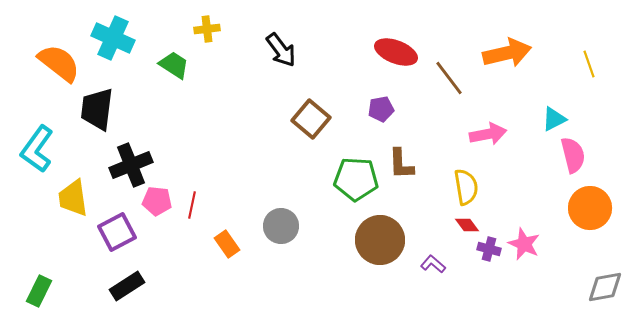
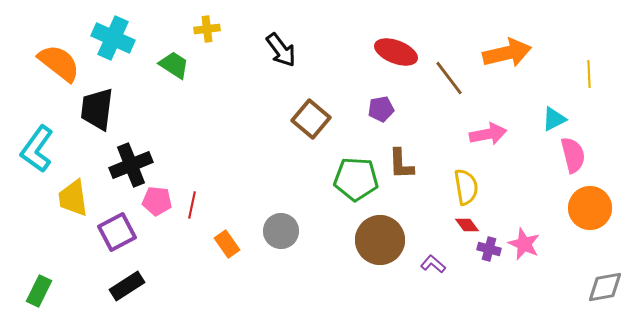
yellow line: moved 10 px down; rotated 16 degrees clockwise
gray circle: moved 5 px down
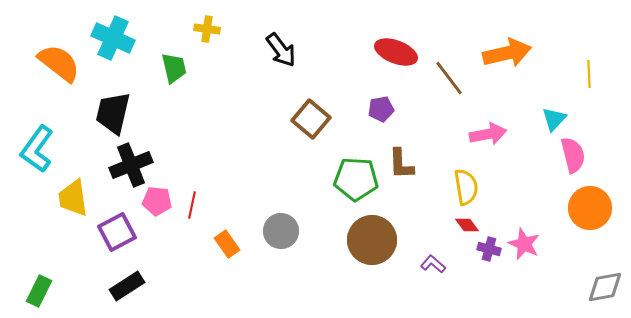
yellow cross: rotated 15 degrees clockwise
green trapezoid: moved 3 px down; rotated 44 degrees clockwise
black trapezoid: moved 16 px right, 4 px down; rotated 6 degrees clockwise
cyan triangle: rotated 20 degrees counterclockwise
brown circle: moved 8 px left
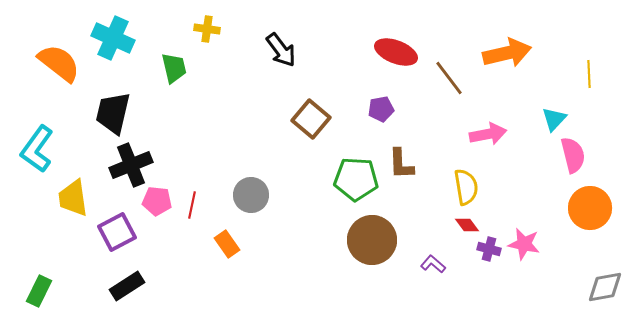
gray circle: moved 30 px left, 36 px up
pink star: rotated 12 degrees counterclockwise
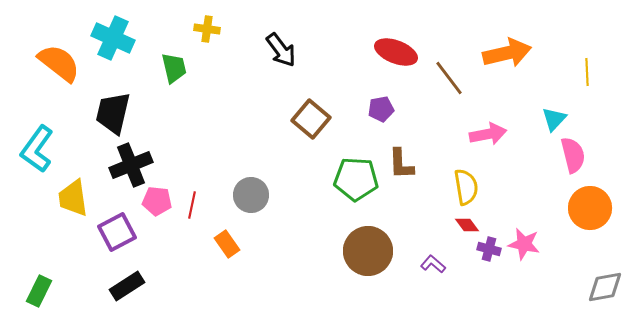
yellow line: moved 2 px left, 2 px up
brown circle: moved 4 px left, 11 px down
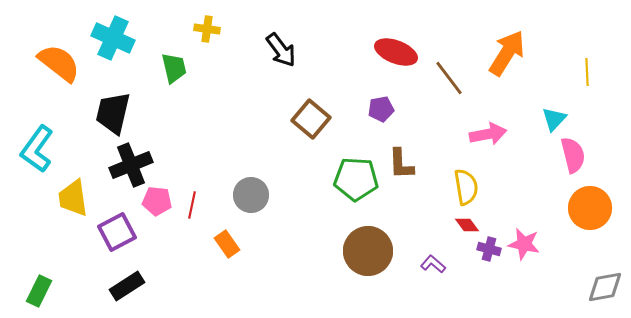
orange arrow: rotated 45 degrees counterclockwise
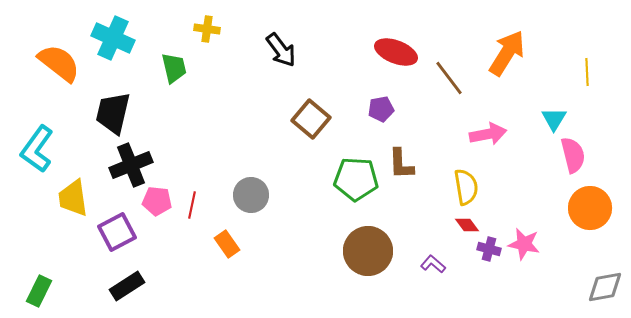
cyan triangle: rotated 12 degrees counterclockwise
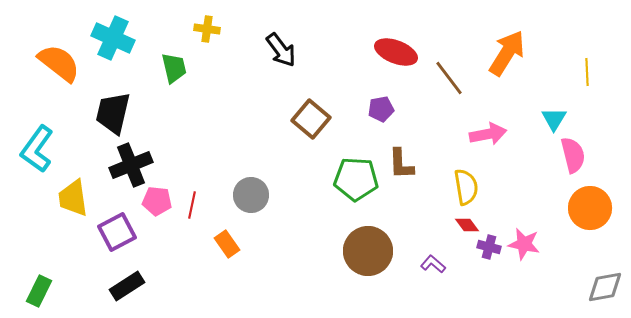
purple cross: moved 2 px up
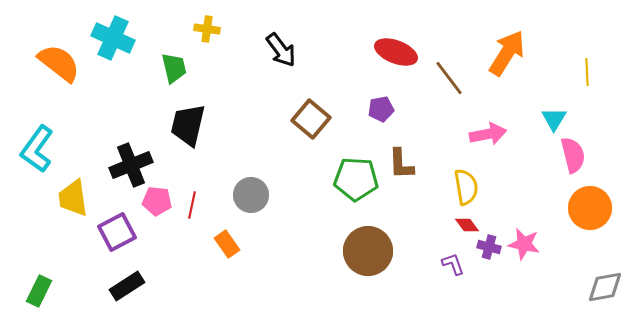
black trapezoid: moved 75 px right, 12 px down
purple L-shape: moved 20 px right; rotated 30 degrees clockwise
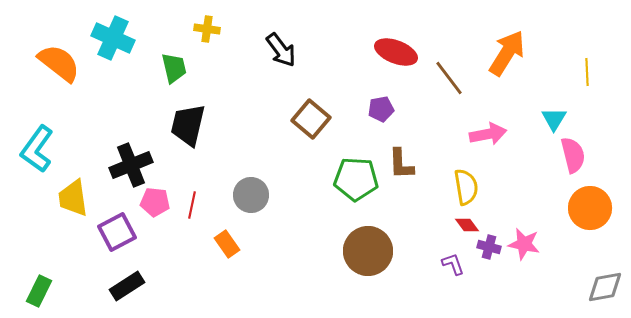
pink pentagon: moved 2 px left, 1 px down
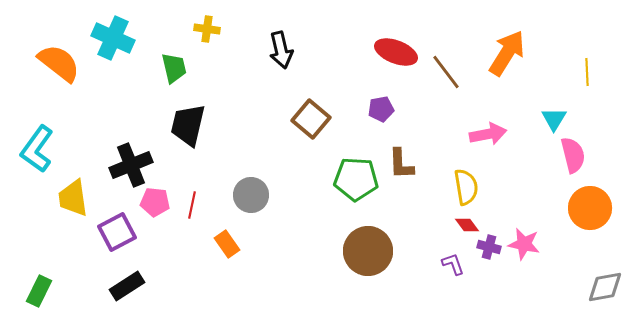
black arrow: rotated 24 degrees clockwise
brown line: moved 3 px left, 6 px up
